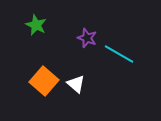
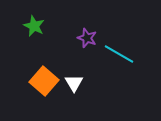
green star: moved 2 px left, 1 px down
white triangle: moved 2 px left, 1 px up; rotated 18 degrees clockwise
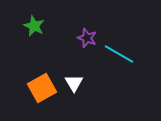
orange square: moved 2 px left, 7 px down; rotated 20 degrees clockwise
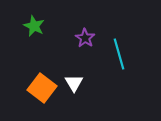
purple star: moved 2 px left; rotated 12 degrees clockwise
cyan line: rotated 44 degrees clockwise
orange square: rotated 24 degrees counterclockwise
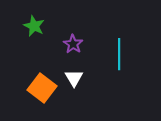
purple star: moved 12 px left, 6 px down
cyan line: rotated 16 degrees clockwise
white triangle: moved 5 px up
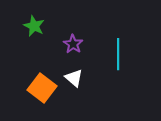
cyan line: moved 1 px left
white triangle: rotated 18 degrees counterclockwise
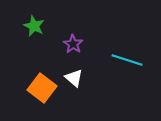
cyan line: moved 9 px right, 6 px down; rotated 72 degrees counterclockwise
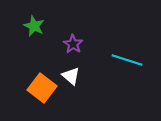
white triangle: moved 3 px left, 2 px up
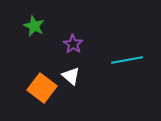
cyan line: rotated 28 degrees counterclockwise
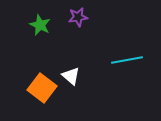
green star: moved 6 px right, 1 px up
purple star: moved 5 px right, 27 px up; rotated 30 degrees clockwise
